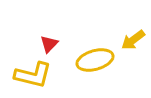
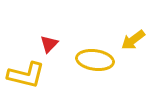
yellow ellipse: rotated 24 degrees clockwise
yellow L-shape: moved 7 px left
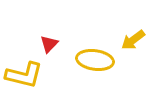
yellow L-shape: moved 2 px left
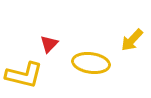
yellow arrow: moved 1 px left; rotated 10 degrees counterclockwise
yellow ellipse: moved 4 px left, 3 px down
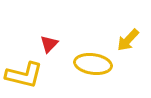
yellow arrow: moved 4 px left
yellow ellipse: moved 2 px right, 1 px down
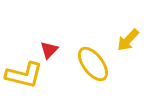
red triangle: moved 6 px down
yellow ellipse: rotated 45 degrees clockwise
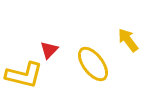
yellow arrow: rotated 100 degrees clockwise
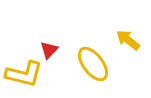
yellow arrow: rotated 15 degrees counterclockwise
yellow L-shape: moved 1 px up
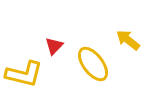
red triangle: moved 5 px right, 4 px up
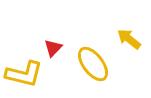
yellow arrow: moved 1 px right, 1 px up
red triangle: moved 1 px left, 2 px down
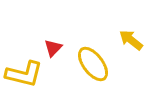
yellow arrow: moved 2 px right, 1 px down
